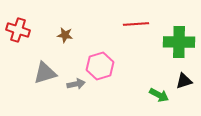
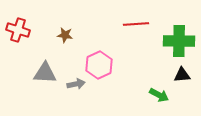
green cross: moved 1 px up
pink hexagon: moved 1 px left, 1 px up; rotated 8 degrees counterclockwise
gray triangle: rotated 20 degrees clockwise
black triangle: moved 2 px left, 6 px up; rotated 12 degrees clockwise
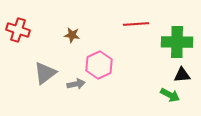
brown star: moved 7 px right
green cross: moved 2 px left, 1 px down
gray triangle: rotated 40 degrees counterclockwise
green arrow: moved 11 px right
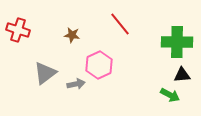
red line: moved 16 px left; rotated 55 degrees clockwise
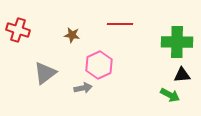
red line: rotated 50 degrees counterclockwise
gray arrow: moved 7 px right, 4 px down
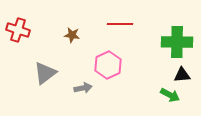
pink hexagon: moved 9 px right
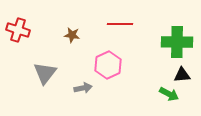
gray triangle: rotated 15 degrees counterclockwise
green arrow: moved 1 px left, 1 px up
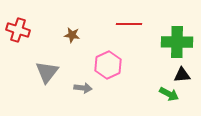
red line: moved 9 px right
gray triangle: moved 2 px right, 1 px up
gray arrow: rotated 18 degrees clockwise
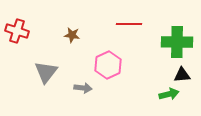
red cross: moved 1 px left, 1 px down
gray triangle: moved 1 px left
green arrow: rotated 42 degrees counterclockwise
